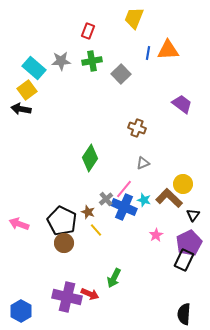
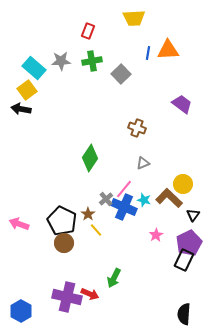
yellow trapezoid: rotated 115 degrees counterclockwise
brown star: moved 2 px down; rotated 16 degrees clockwise
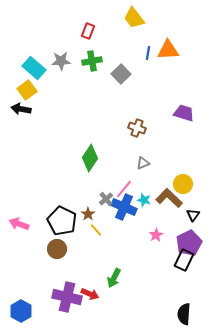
yellow trapezoid: rotated 55 degrees clockwise
purple trapezoid: moved 2 px right, 9 px down; rotated 20 degrees counterclockwise
brown circle: moved 7 px left, 6 px down
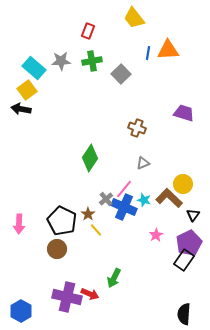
pink arrow: rotated 108 degrees counterclockwise
black rectangle: rotated 10 degrees clockwise
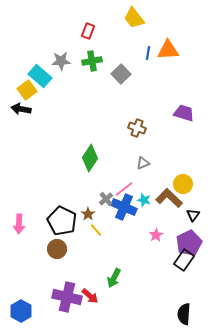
cyan rectangle: moved 6 px right, 8 px down
pink line: rotated 12 degrees clockwise
red arrow: moved 2 px down; rotated 18 degrees clockwise
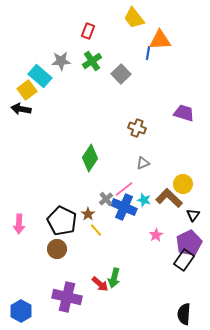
orange triangle: moved 8 px left, 10 px up
green cross: rotated 24 degrees counterclockwise
green arrow: rotated 12 degrees counterclockwise
red arrow: moved 10 px right, 12 px up
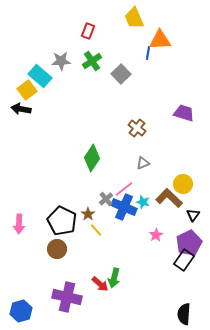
yellow trapezoid: rotated 15 degrees clockwise
brown cross: rotated 18 degrees clockwise
green diamond: moved 2 px right
cyan star: moved 1 px left, 2 px down
blue hexagon: rotated 15 degrees clockwise
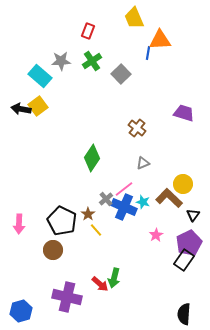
yellow square: moved 11 px right, 16 px down
brown circle: moved 4 px left, 1 px down
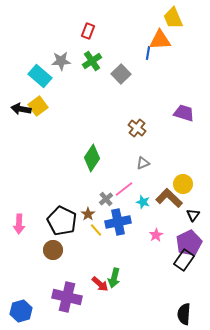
yellow trapezoid: moved 39 px right
blue cross: moved 6 px left, 15 px down; rotated 35 degrees counterclockwise
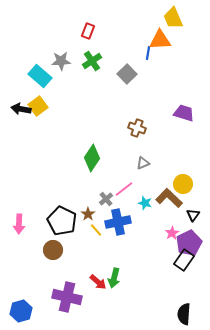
gray square: moved 6 px right
brown cross: rotated 18 degrees counterclockwise
cyan star: moved 2 px right, 1 px down
pink star: moved 16 px right, 2 px up
red arrow: moved 2 px left, 2 px up
